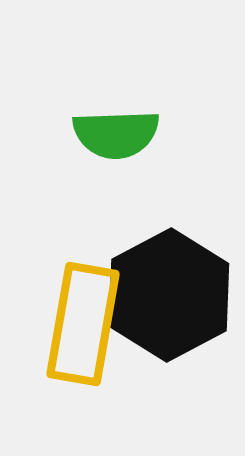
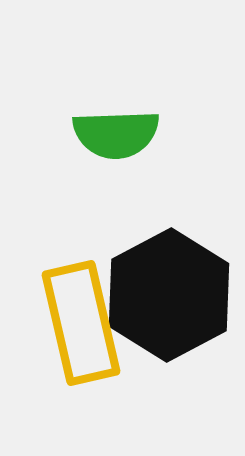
yellow rectangle: moved 2 px left, 1 px up; rotated 23 degrees counterclockwise
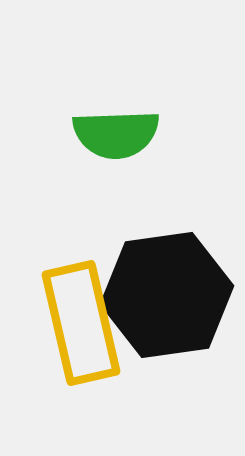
black hexagon: moved 2 px left; rotated 20 degrees clockwise
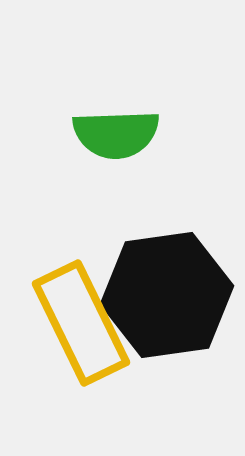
yellow rectangle: rotated 13 degrees counterclockwise
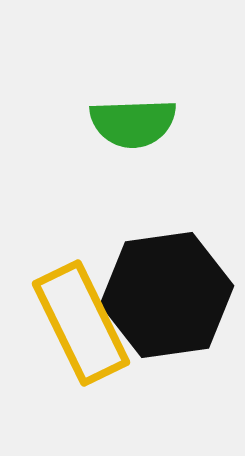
green semicircle: moved 17 px right, 11 px up
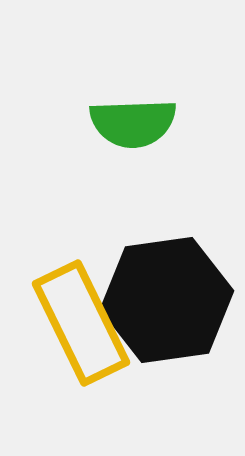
black hexagon: moved 5 px down
